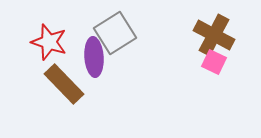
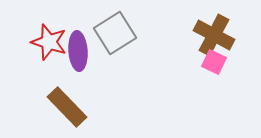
purple ellipse: moved 16 px left, 6 px up
brown rectangle: moved 3 px right, 23 px down
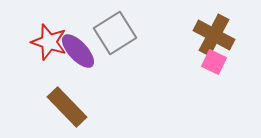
purple ellipse: rotated 39 degrees counterclockwise
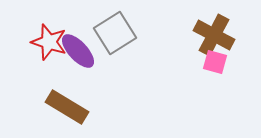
pink square: moved 1 px right; rotated 10 degrees counterclockwise
brown rectangle: rotated 15 degrees counterclockwise
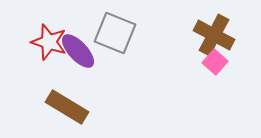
gray square: rotated 36 degrees counterclockwise
pink square: rotated 25 degrees clockwise
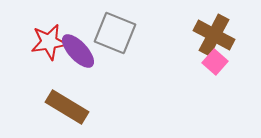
red star: rotated 27 degrees counterclockwise
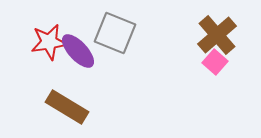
brown cross: moved 3 px right; rotated 21 degrees clockwise
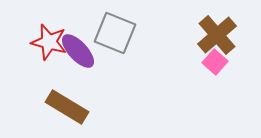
red star: rotated 24 degrees clockwise
